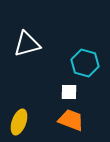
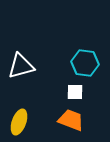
white triangle: moved 6 px left, 22 px down
cyan hexagon: rotated 8 degrees counterclockwise
white square: moved 6 px right
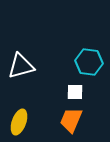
cyan hexagon: moved 4 px right, 1 px up
orange trapezoid: rotated 88 degrees counterclockwise
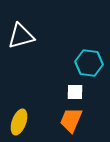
cyan hexagon: moved 1 px down
white triangle: moved 30 px up
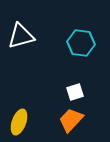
cyan hexagon: moved 8 px left, 20 px up
white square: rotated 18 degrees counterclockwise
orange trapezoid: rotated 20 degrees clockwise
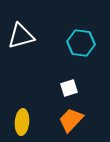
white square: moved 6 px left, 4 px up
yellow ellipse: moved 3 px right; rotated 15 degrees counterclockwise
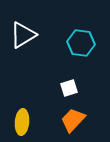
white triangle: moved 2 px right, 1 px up; rotated 16 degrees counterclockwise
orange trapezoid: moved 2 px right
